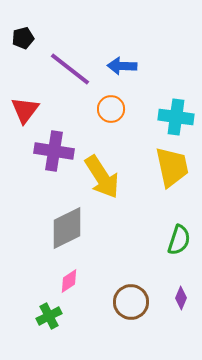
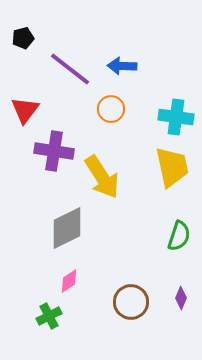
green semicircle: moved 4 px up
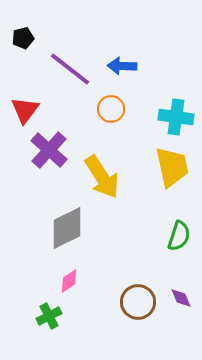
purple cross: moved 5 px left, 1 px up; rotated 33 degrees clockwise
purple diamond: rotated 45 degrees counterclockwise
brown circle: moved 7 px right
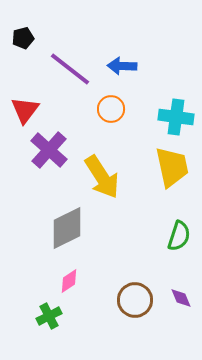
brown circle: moved 3 px left, 2 px up
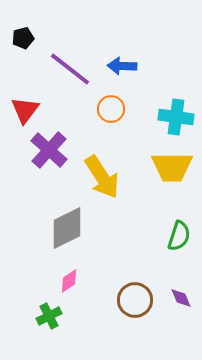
yellow trapezoid: rotated 102 degrees clockwise
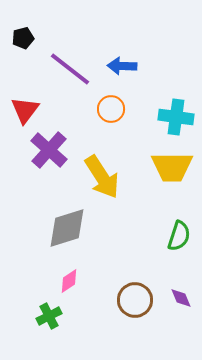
gray diamond: rotated 9 degrees clockwise
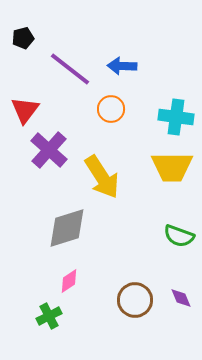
green semicircle: rotated 92 degrees clockwise
